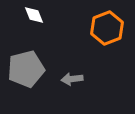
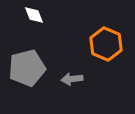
orange hexagon: moved 1 px left, 16 px down; rotated 16 degrees counterclockwise
gray pentagon: moved 1 px right, 1 px up
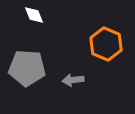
gray pentagon: rotated 18 degrees clockwise
gray arrow: moved 1 px right, 1 px down
